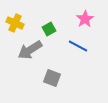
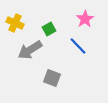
blue line: rotated 18 degrees clockwise
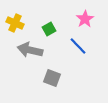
gray arrow: rotated 45 degrees clockwise
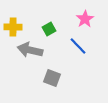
yellow cross: moved 2 px left, 4 px down; rotated 24 degrees counterclockwise
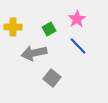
pink star: moved 8 px left
gray arrow: moved 4 px right, 3 px down; rotated 25 degrees counterclockwise
gray square: rotated 18 degrees clockwise
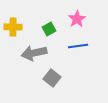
blue line: rotated 54 degrees counterclockwise
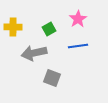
pink star: moved 1 px right
gray square: rotated 18 degrees counterclockwise
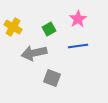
yellow cross: rotated 30 degrees clockwise
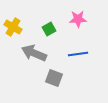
pink star: rotated 30 degrees clockwise
blue line: moved 8 px down
gray arrow: rotated 35 degrees clockwise
gray square: moved 2 px right
